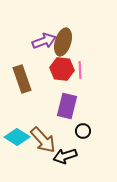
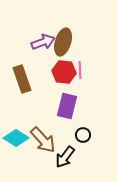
purple arrow: moved 1 px left, 1 px down
red hexagon: moved 2 px right, 3 px down
black circle: moved 4 px down
cyan diamond: moved 1 px left, 1 px down
black arrow: moved 1 px down; rotated 35 degrees counterclockwise
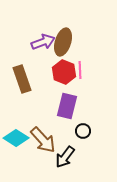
red hexagon: rotated 15 degrees clockwise
black circle: moved 4 px up
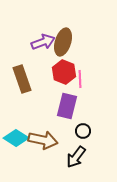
pink line: moved 9 px down
brown arrow: rotated 36 degrees counterclockwise
black arrow: moved 11 px right
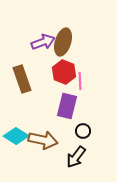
pink line: moved 2 px down
cyan diamond: moved 2 px up
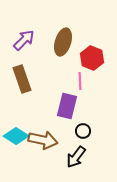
purple arrow: moved 19 px left, 2 px up; rotated 25 degrees counterclockwise
red hexagon: moved 28 px right, 14 px up
